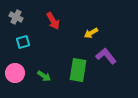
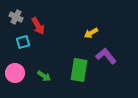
red arrow: moved 15 px left, 5 px down
green rectangle: moved 1 px right
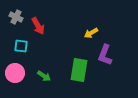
cyan square: moved 2 px left, 4 px down; rotated 24 degrees clockwise
purple L-shape: moved 1 px left, 1 px up; rotated 120 degrees counterclockwise
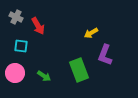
green rectangle: rotated 30 degrees counterclockwise
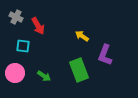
yellow arrow: moved 9 px left, 3 px down; rotated 64 degrees clockwise
cyan square: moved 2 px right
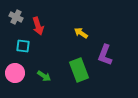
red arrow: rotated 12 degrees clockwise
yellow arrow: moved 1 px left, 3 px up
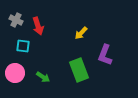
gray cross: moved 3 px down
yellow arrow: rotated 80 degrees counterclockwise
green arrow: moved 1 px left, 1 px down
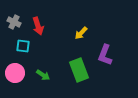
gray cross: moved 2 px left, 2 px down
green arrow: moved 2 px up
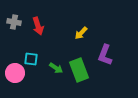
gray cross: rotated 16 degrees counterclockwise
cyan square: moved 8 px right, 13 px down
green arrow: moved 13 px right, 7 px up
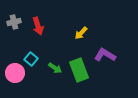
gray cross: rotated 24 degrees counterclockwise
purple L-shape: rotated 100 degrees clockwise
cyan square: rotated 32 degrees clockwise
green arrow: moved 1 px left
